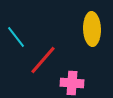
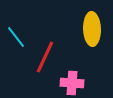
red line: moved 2 px right, 3 px up; rotated 16 degrees counterclockwise
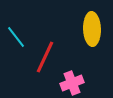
pink cross: rotated 25 degrees counterclockwise
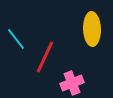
cyan line: moved 2 px down
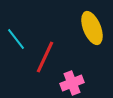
yellow ellipse: moved 1 px up; rotated 20 degrees counterclockwise
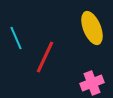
cyan line: moved 1 px up; rotated 15 degrees clockwise
pink cross: moved 20 px right
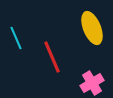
red line: moved 7 px right; rotated 48 degrees counterclockwise
pink cross: rotated 10 degrees counterclockwise
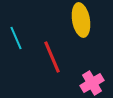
yellow ellipse: moved 11 px left, 8 px up; rotated 12 degrees clockwise
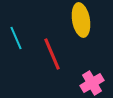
red line: moved 3 px up
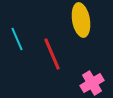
cyan line: moved 1 px right, 1 px down
